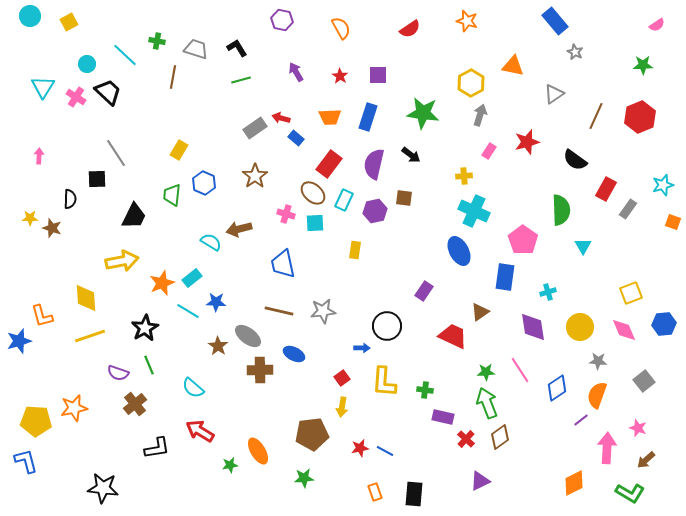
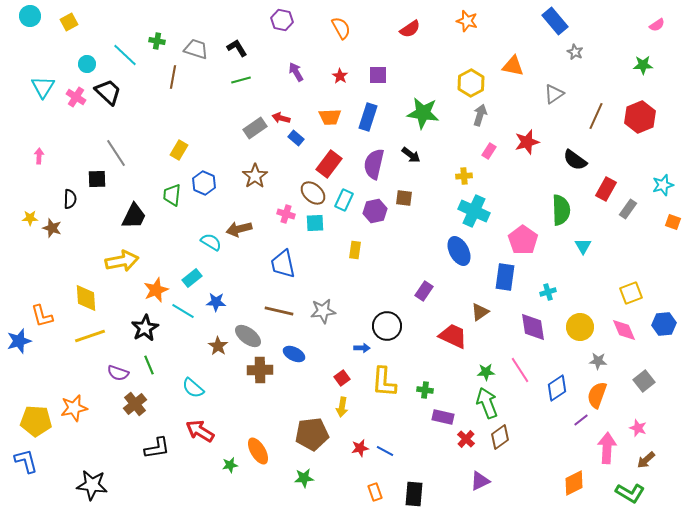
orange star at (162, 283): moved 6 px left, 7 px down
cyan line at (188, 311): moved 5 px left
black star at (103, 488): moved 11 px left, 3 px up
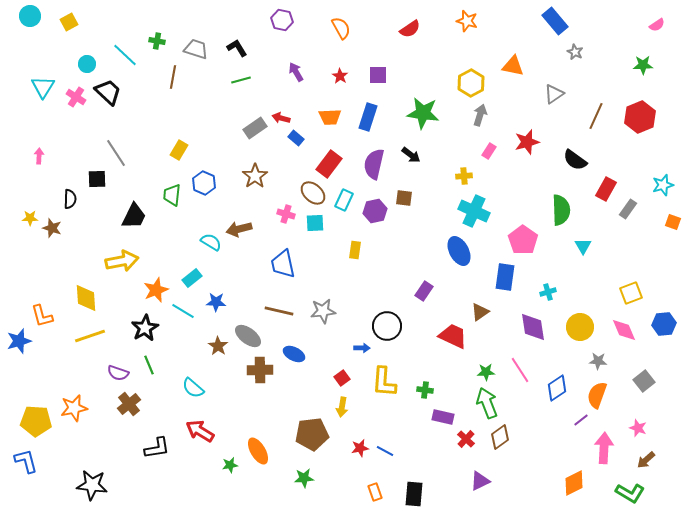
brown cross at (135, 404): moved 6 px left
pink arrow at (607, 448): moved 3 px left
